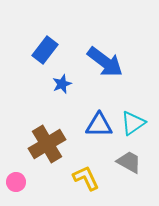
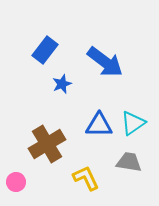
gray trapezoid: rotated 20 degrees counterclockwise
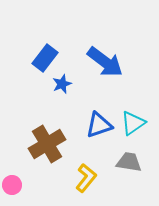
blue rectangle: moved 8 px down
blue triangle: rotated 20 degrees counterclockwise
yellow L-shape: rotated 64 degrees clockwise
pink circle: moved 4 px left, 3 px down
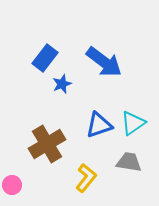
blue arrow: moved 1 px left
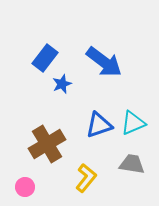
cyan triangle: rotated 12 degrees clockwise
gray trapezoid: moved 3 px right, 2 px down
pink circle: moved 13 px right, 2 px down
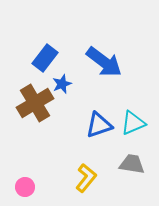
brown cross: moved 12 px left, 41 px up
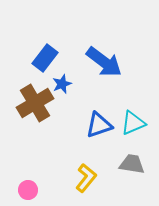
pink circle: moved 3 px right, 3 px down
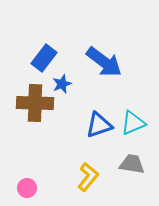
blue rectangle: moved 1 px left
brown cross: rotated 33 degrees clockwise
yellow L-shape: moved 2 px right, 1 px up
pink circle: moved 1 px left, 2 px up
